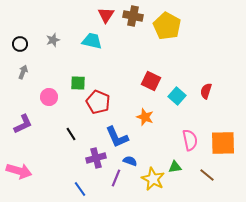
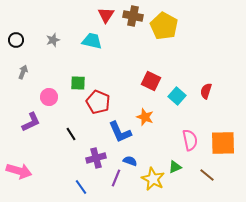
yellow pentagon: moved 3 px left
black circle: moved 4 px left, 4 px up
purple L-shape: moved 8 px right, 2 px up
blue L-shape: moved 3 px right, 5 px up
green triangle: rotated 16 degrees counterclockwise
blue line: moved 1 px right, 2 px up
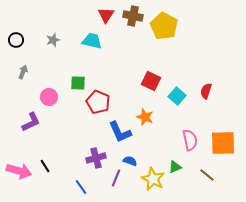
black line: moved 26 px left, 32 px down
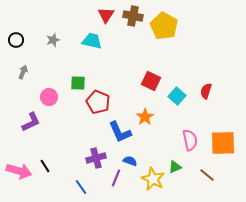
orange star: rotated 18 degrees clockwise
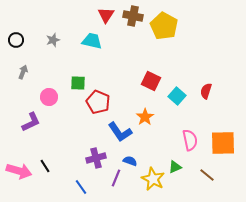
blue L-shape: rotated 10 degrees counterclockwise
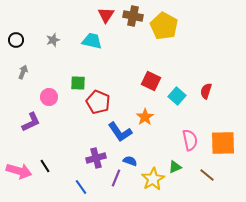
yellow star: rotated 15 degrees clockwise
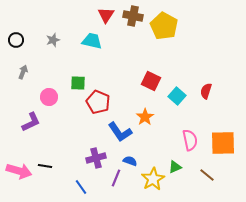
black line: rotated 48 degrees counterclockwise
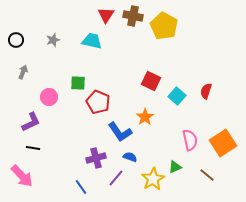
orange square: rotated 32 degrees counterclockwise
blue semicircle: moved 4 px up
black line: moved 12 px left, 18 px up
pink arrow: moved 3 px right, 5 px down; rotated 30 degrees clockwise
purple line: rotated 18 degrees clockwise
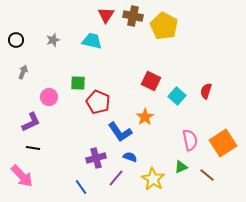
green triangle: moved 6 px right
yellow star: rotated 10 degrees counterclockwise
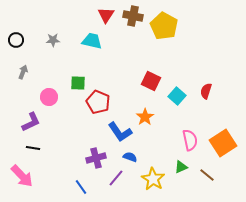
gray star: rotated 16 degrees clockwise
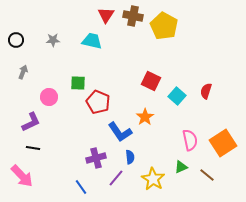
blue semicircle: rotated 64 degrees clockwise
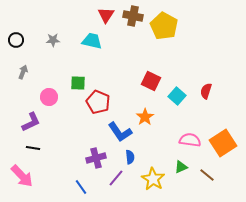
pink semicircle: rotated 70 degrees counterclockwise
